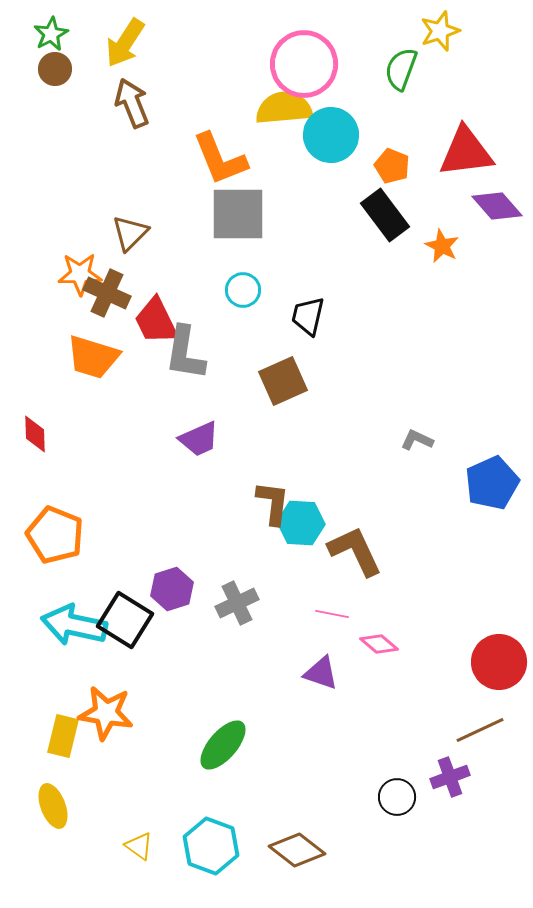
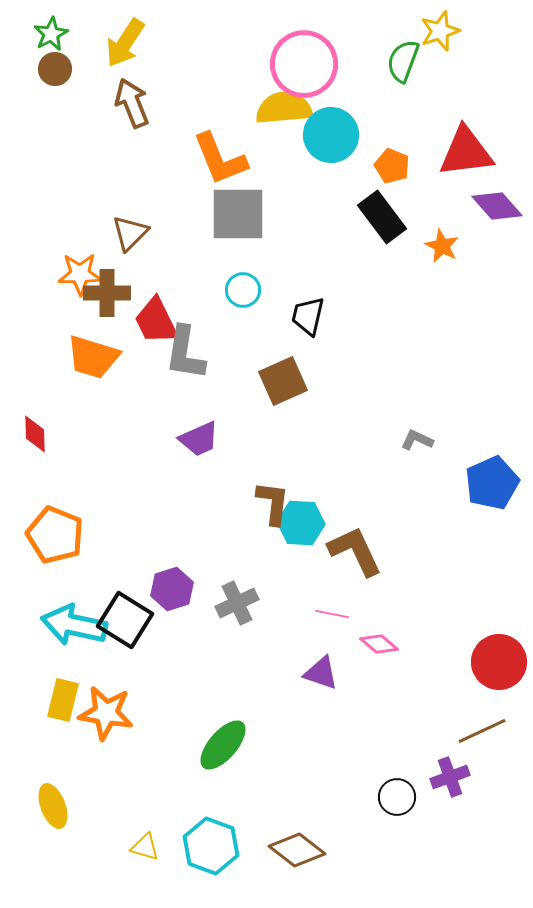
green semicircle at (401, 69): moved 2 px right, 8 px up
black rectangle at (385, 215): moved 3 px left, 2 px down
brown cross at (107, 293): rotated 24 degrees counterclockwise
brown line at (480, 730): moved 2 px right, 1 px down
yellow rectangle at (63, 736): moved 36 px up
yellow triangle at (139, 846): moved 6 px right, 1 px down; rotated 20 degrees counterclockwise
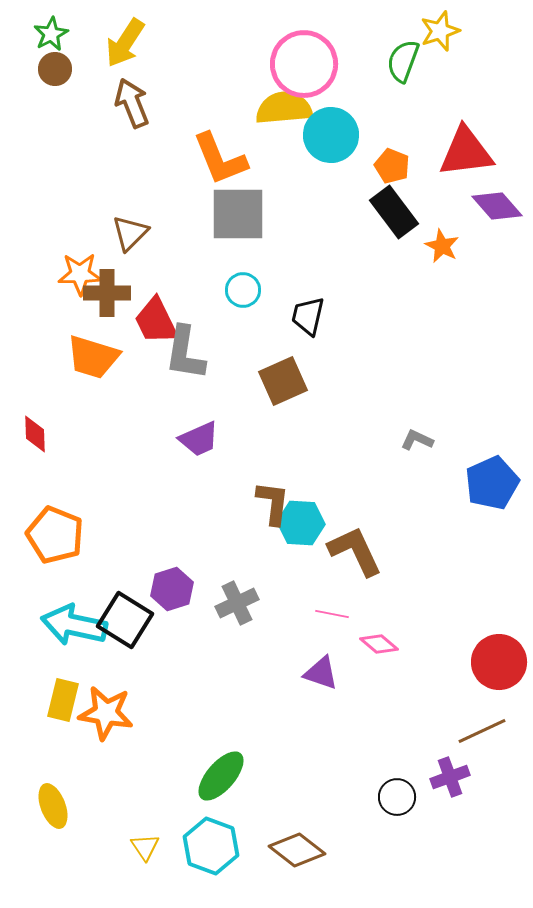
black rectangle at (382, 217): moved 12 px right, 5 px up
green ellipse at (223, 745): moved 2 px left, 31 px down
yellow triangle at (145, 847): rotated 40 degrees clockwise
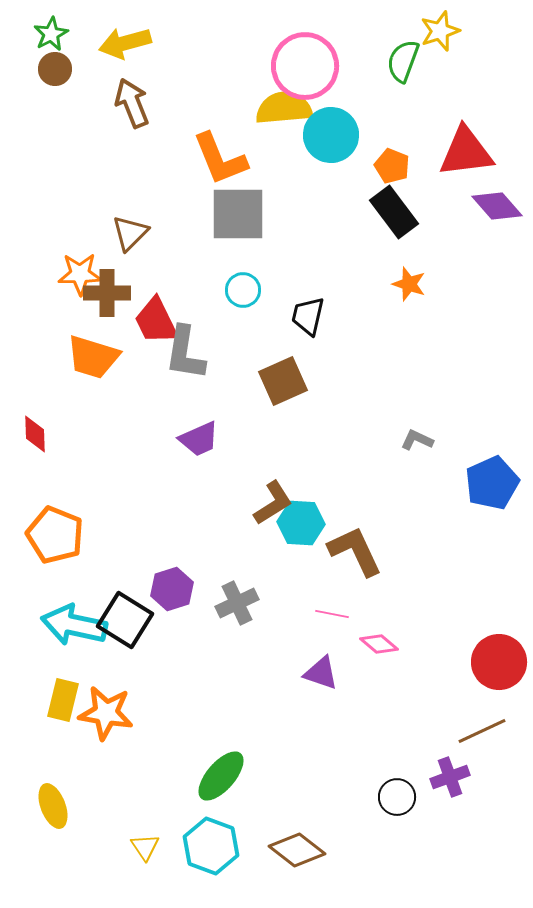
yellow arrow at (125, 43): rotated 42 degrees clockwise
pink circle at (304, 64): moved 1 px right, 2 px down
orange star at (442, 246): moved 33 px left, 38 px down; rotated 8 degrees counterclockwise
brown L-shape at (273, 503): rotated 51 degrees clockwise
